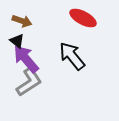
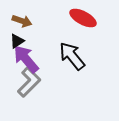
black triangle: rotated 49 degrees clockwise
gray L-shape: rotated 12 degrees counterclockwise
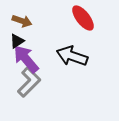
red ellipse: rotated 24 degrees clockwise
black arrow: rotated 32 degrees counterclockwise
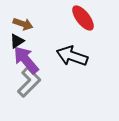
brown arrow: moved 1 px right, 3 px down
purple arrow: moved 1 px down
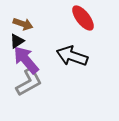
gray L-shape: rotated 16 degrees clockwise
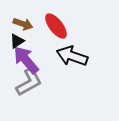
red ellipse: moved 27 px left, 8 px down
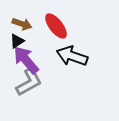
brown arrow: moved 1 px left
